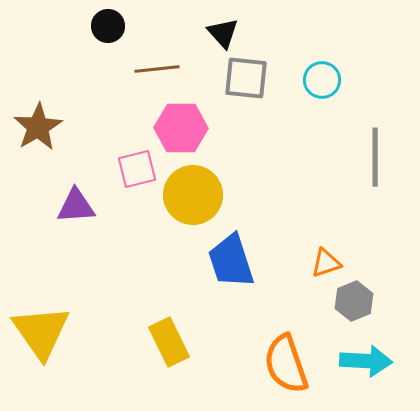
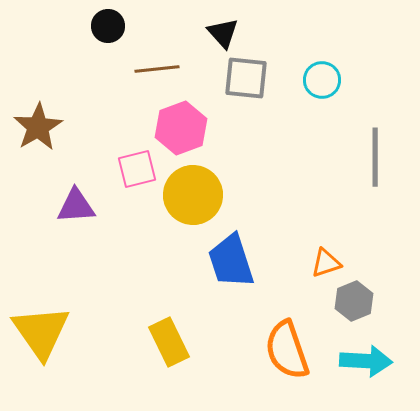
pink hexagon: rotated 21 degrees counterclockwise
orange semicircle: moved 1 px right, 14 px up
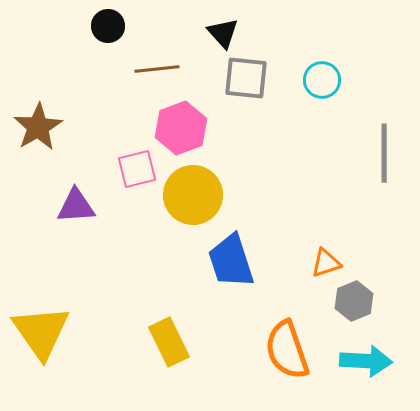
gray line: moved 9 px right, 4 px up
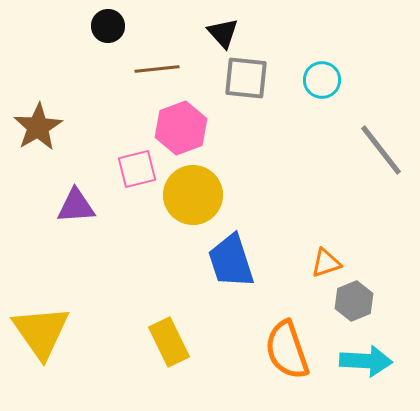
gray line: moved 3 px left, 3 px up; rotated 38 degrees counterclockwise
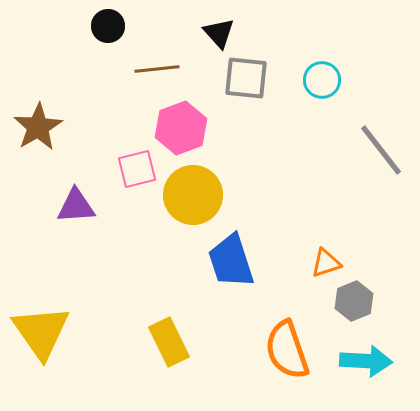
black triangle: moved 4 px left
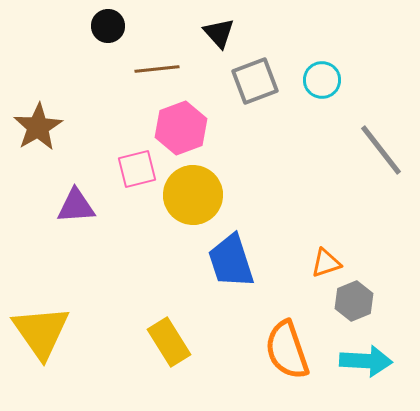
gray square: moved 9 px right, 3 px down; rotated 27 degrees counterclockwise
yellow rectangle: rotated 6 degrees counterclockwise
